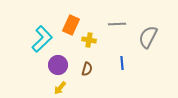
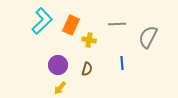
cyan L-shape: moved 18 px up
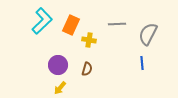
gray semicircle: moved 3 px up
blue line: moved 20 px right
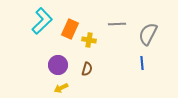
orange rectangle: moved 1 px left, 4 px down
yellow arrow: moved 1 px right; rotated 24 degrees clockwise
